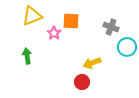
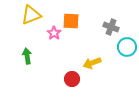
yellow triangle: moved 1 px left, 1 px up
red circle: moved 10 px left, 3 px up
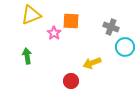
cyan circle: moved 2 px left
red circle: moved 1 px left, 2 px down
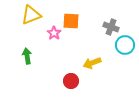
cyan circle: moved 2 px up
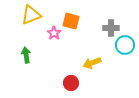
orange square: rotated 12 degrees clockwise
gray cross: moved 1 px down; rotated 21 degrees counterclockwise
green arrow: moved 1 px left, 1 px up
red circle: moved 2 px down
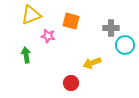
pink star: moved 6 px left, 3 px down; rotated 24 degrees counterclockwise
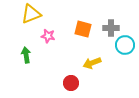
yellow triangle: moved 1 px up
orange square: moved 12 px right, 8 px down
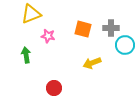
red circle: moved 17 px left, 5 px down
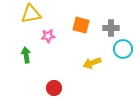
yellow triangle: rotated 10 degrees clockwise
orange square: moved 2 px left, 4 px up
pink star: rotated 16 degrees counterclockwise
cyan circle: moved 2 px left, 4 px down
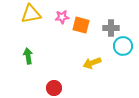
pink star: moved 14 px right, 19 px up
cyan circle: moved 3 px up
green arrow: moved 2 px right, 1 px down
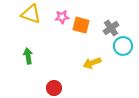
yellow triangle: rotated 30 degrees clockwise
gray cross: rotated 35 degrees counterclockwise
